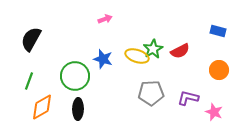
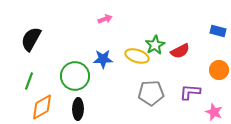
green star: moved 2 px right, 4 px up
blue star: rotated 18 degrees counterclockwise
purple L-shape: moved 2 px right, 6 px up; rotated 10 degrees counterclockwise
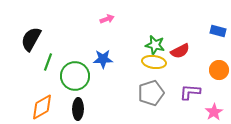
pink arrow: moved 2 px right
green star: rotated 30 degrees counterclockwise
yellow ellipse: moved 17 px right, 6 px down; rotated 10 degrees counterclockwise
green line: moved 19 px right, 19 px up
gray pentagon: rotated 15 degrees counterclockwise
pink star: rotated 18 degrees clockwise
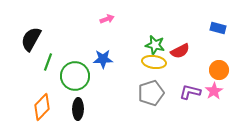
blue rectangle: moved 3 px up
purple L-shape: rotated 10 degrees clockwise
orange diamond: rotated 16 degrees counterclockwise
pink star: moved 21 px up
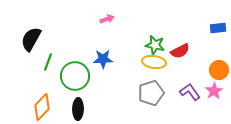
blue rectangle: rotated 21 degrees counterclockwise
purple L-shape: rotated 40 degrees clockwise
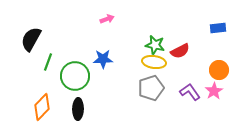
gray pentagon: moved 5 px up
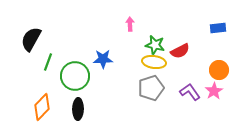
pink arrow: moved 23 px right, 5 px down; rotated 72 degrees counterclockwise
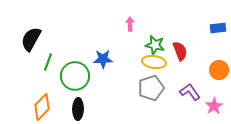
red semicircle: rotated 84 degrees counterclockwise
pink star: moved 15 px down
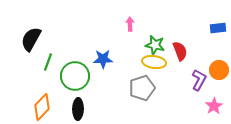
gray pentagon: moved 9 px left
purple L-shape: moved 9 px right, 12 px up; rotated 65 degrees clockwise
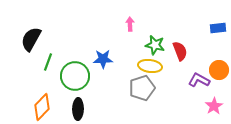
yellow ellipse: moved 4 px left, 4 px down
purple L-shape: rotated 90 degrees counterclockwise
